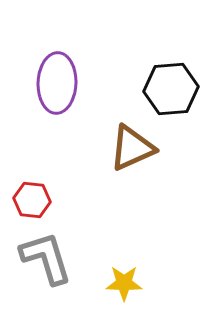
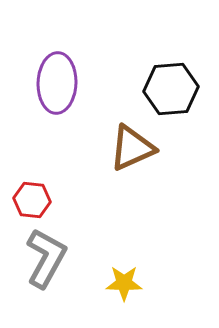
gray L-shape: rotated 46 degrees clockwise
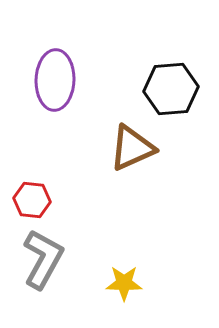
purple ellipse: moved 2 px left, 3 px up
gray L-shape: moved 3 px left, 1 px down
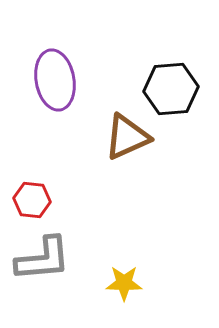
purple ellipse: rotated 12 degrees counterclockwise
brown triangle: moved 5 px left, 11 px up
gray L-shape: rotated 56 degrees clockwise
